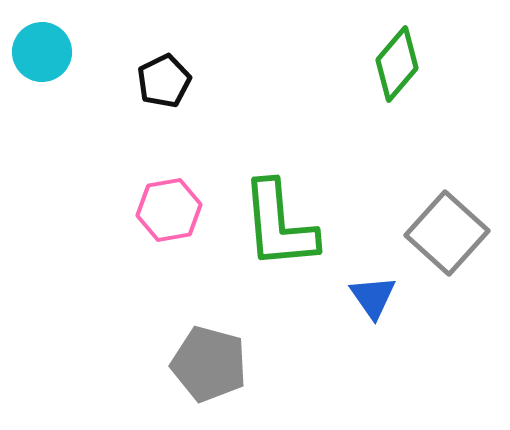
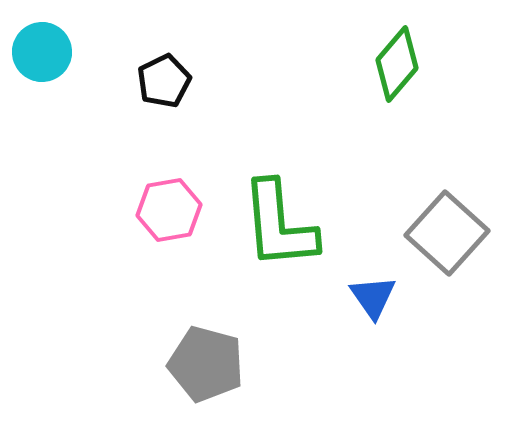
gray pentagon: moved 3 px left
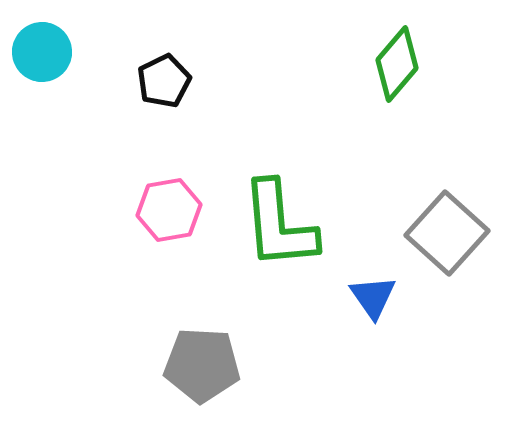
gray pentagon: moved 4 px left, 1 px down; rotated 12 degrees counterclockwise
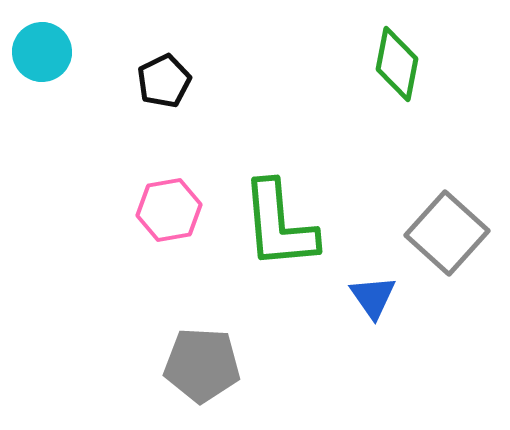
green diamond: rotated 30 degrees counterclockwise
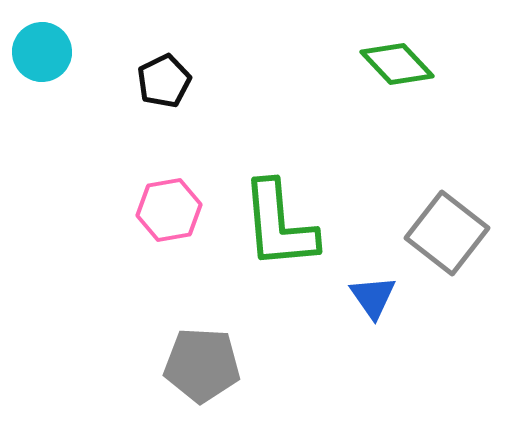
green diamond: rotated 54 degrees counterclockwise
gray square: rotated 4 degrees counterclockwise
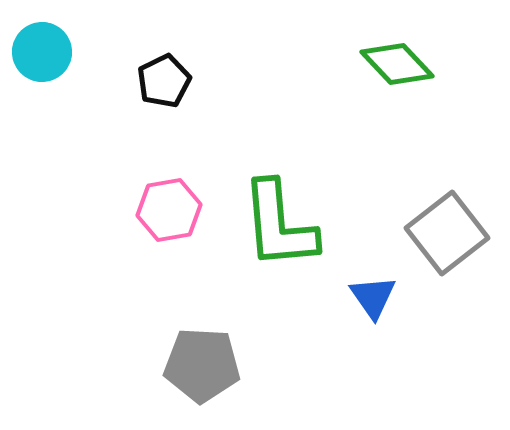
gray square: rotated 14 degrees clockwise
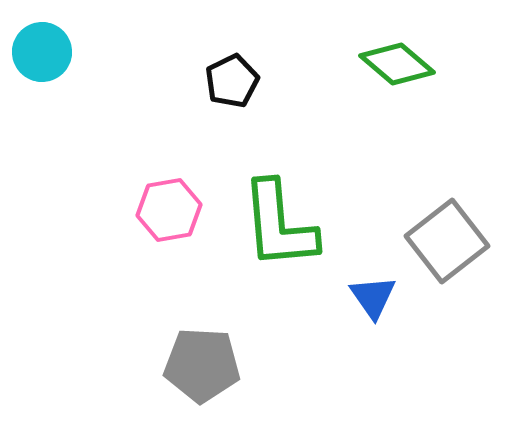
green diamond: rotated 6 degrees counterclockwise
black pentagon: moved 68 px right
gray square: moved 8 px down
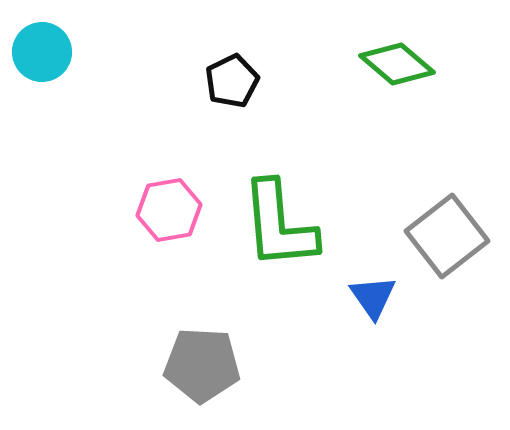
gray square: moved 5 px up
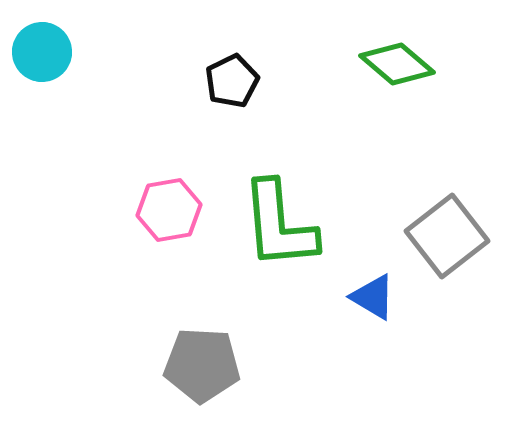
blue triangle: rotated 24 degrees counterclockwise
